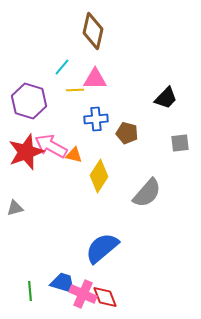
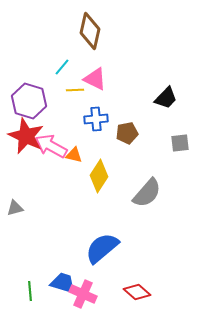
brown diamond: moved 3 px left
pink triangle: rotated 25 degrees clockwise
brown pentagon: rotated 25 degrees counterclockwise
red star: moved 16 px up; rotated 27 degrees counterclockwise
red diamond: moved 32 px right, 5 px up; rotated 28 degrees counterclockwise
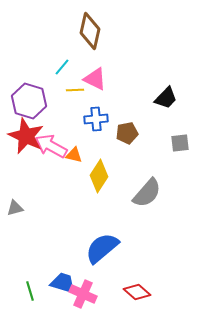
green line: rotated 12 degrees counterclockwise
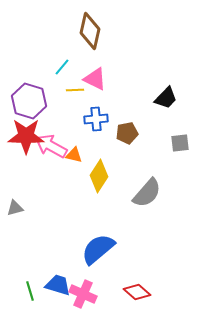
red star: rotated 24 degrees counterclockwise
blue semicircle: moved 4 px left, 1 px down
blue trapezoid: moved 5 px left, 2 px down
